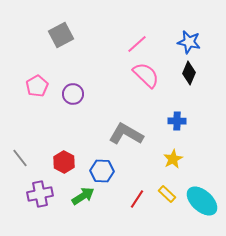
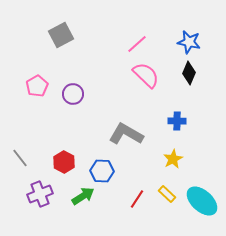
purple cross: rotated 10 degrees counterclockwise
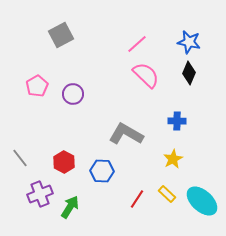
green arrow: moved 13 px left, 11 px down; rotated 25 degrees counterclockwise
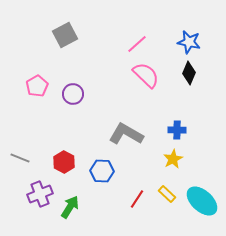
gray square: moved 4 px right
blue cross: moved 9 px down
gray line: rotated 30 degrees counterclockwise
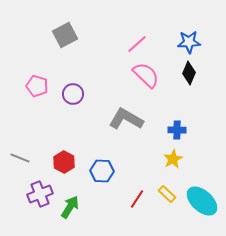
blue star: rotated 15 degrees counterclockwise
pink pentagon: rotated 25 degrees counterclockwise
gray L-shape: moved 15 px up
